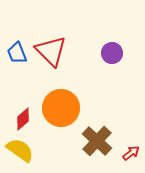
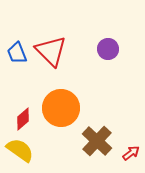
purple circle: moved 4 px left, 4 px up
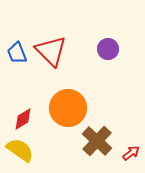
orange circle: moved 7 px right
red diamond: rotated 10 degrees clockwise
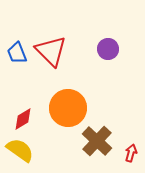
red arrow: rotated 36 degrees counterclockwise
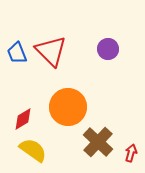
orange circle: moved 1 px up
brown cross: moved 1 px right, 1 px down
yellow semicircle: moved 13 px right
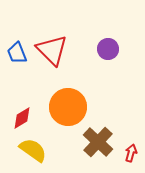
red triangle: moved 1 px right, 1 px up
red diamond: moved 1 px left, 1 px up
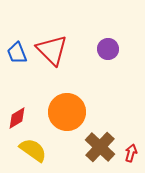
orange circle: moved 1 px left, 5 px down
red diamond: moved 5 px left
brown cross: moved 2 px right, 5 px down
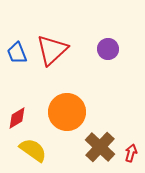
red triangle: rotated 32 degrees clockwise
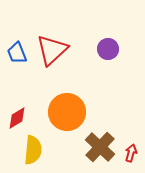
yellow semicircle: rotated 60 degrees clockwise
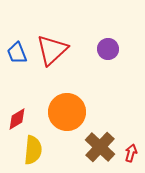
red diamond: moved 1 px down
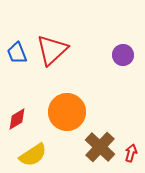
purple circle: moved 15 px right, 6 px down
yellow semicircle: moved 5 px down; rotated 52 degrees clockwise
